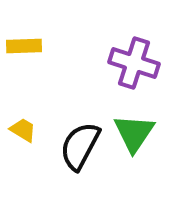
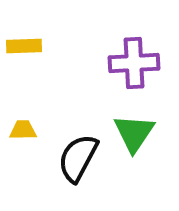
purple cross: rotated 21 degrees counterclockwise
yellow trapezoid: rotated 32 degrees counterclockwise
black semicircle: moved 2 px left, 12 px down
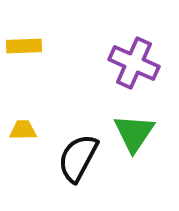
purple cross: rotated 27 degrees clockwise
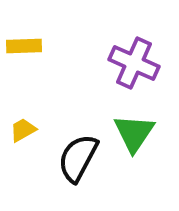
yellow trapezoid: rotated 28 degrees counterclockwise
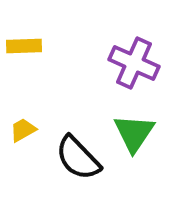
black semicircle: rotated 72 degrees counterclockwise
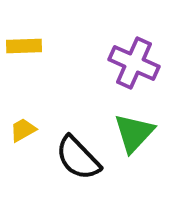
green triangle: rotated 9 degrees clockwise
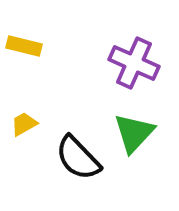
yellow rectangle: rotated 16 degrees clockwise
yellow trapezoid: moved 1 px right, 6 px up
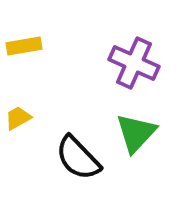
yellow rectangle: rotated 24 degrees counterclockwise
yellow trapezoid: moved 6 px left, 6 px up
green triangle: moved 2 px right
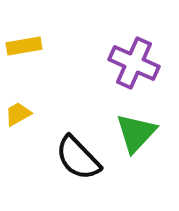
yellow trapezoid: moved 4 px up
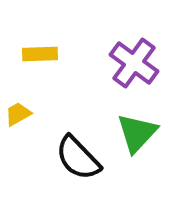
yellow rectangle: moved 16 px right, 8 px down; rotated 8 degrees clockwise
purple cross: rotated 12 degrees clockwise
green triangle: moved 1 px right
